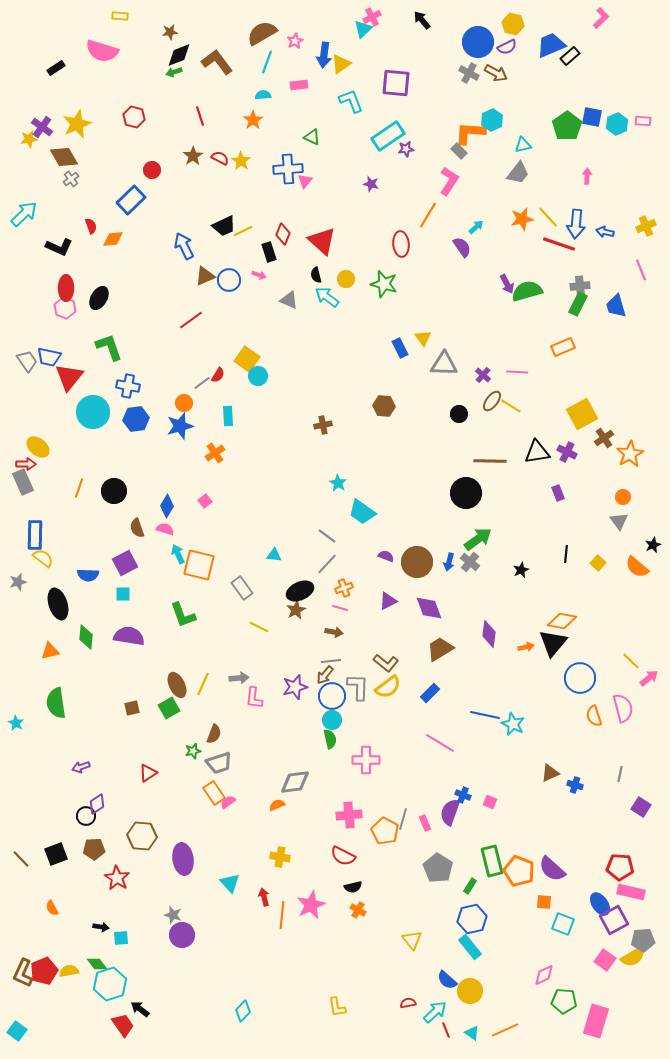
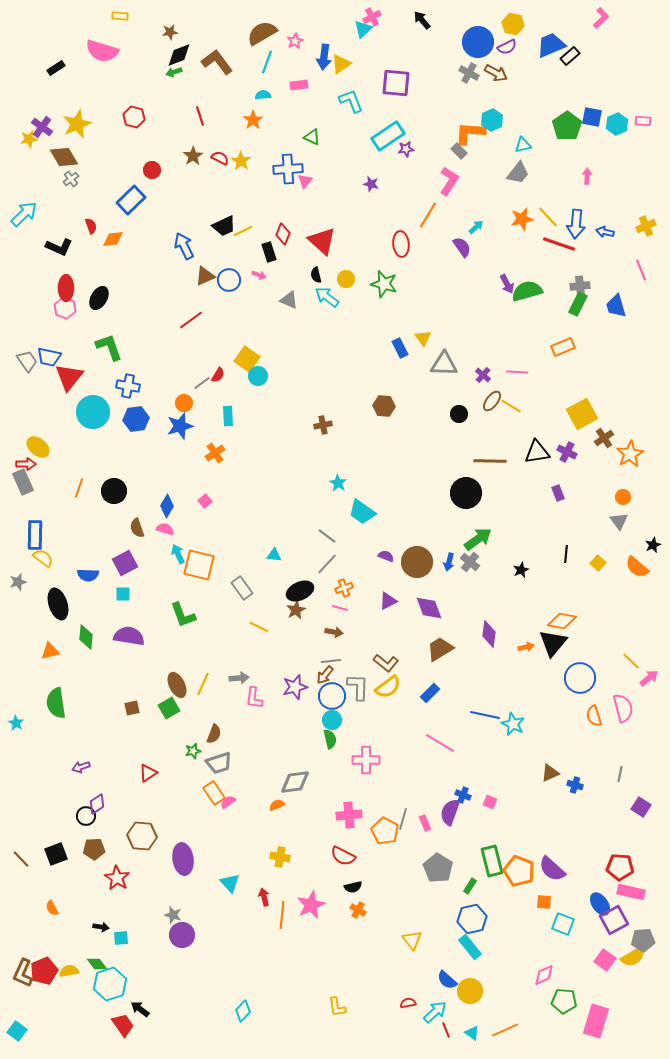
blue arrow at (324, 55): moved 2 px down
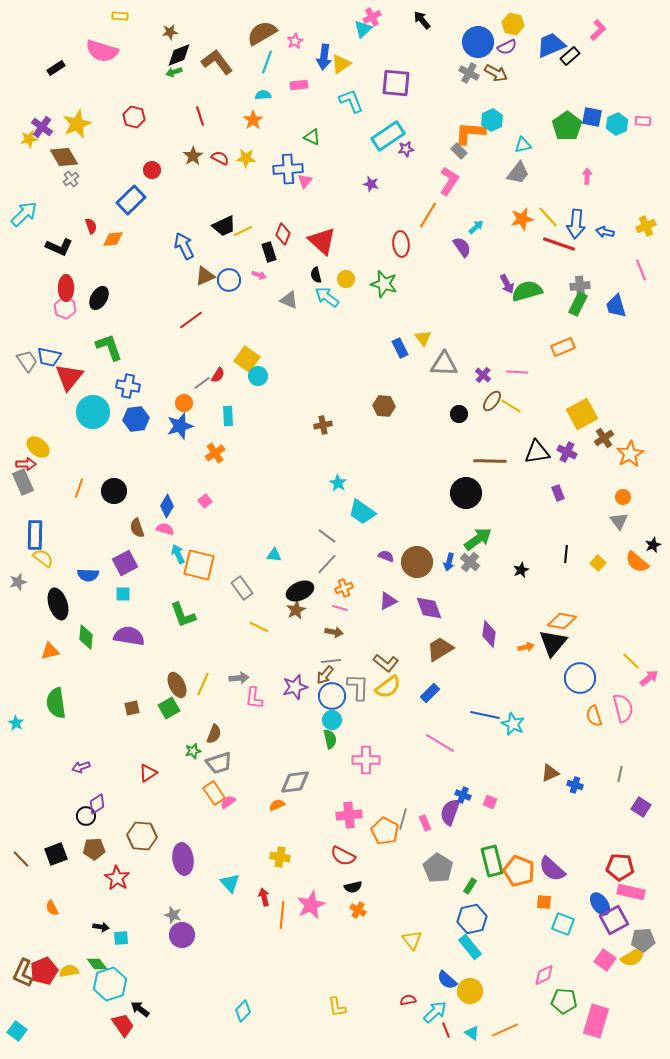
pink L-shape at (601, 18): moved 3 px left, 12 px down
yellow star at (241, 161): moved 5 px right, 3 px up; rotated 30 degrees counterclockwise
orange semicircle at (637, 567): moved 5 px up
red semicircle at (408, 1003): moved 3 px up
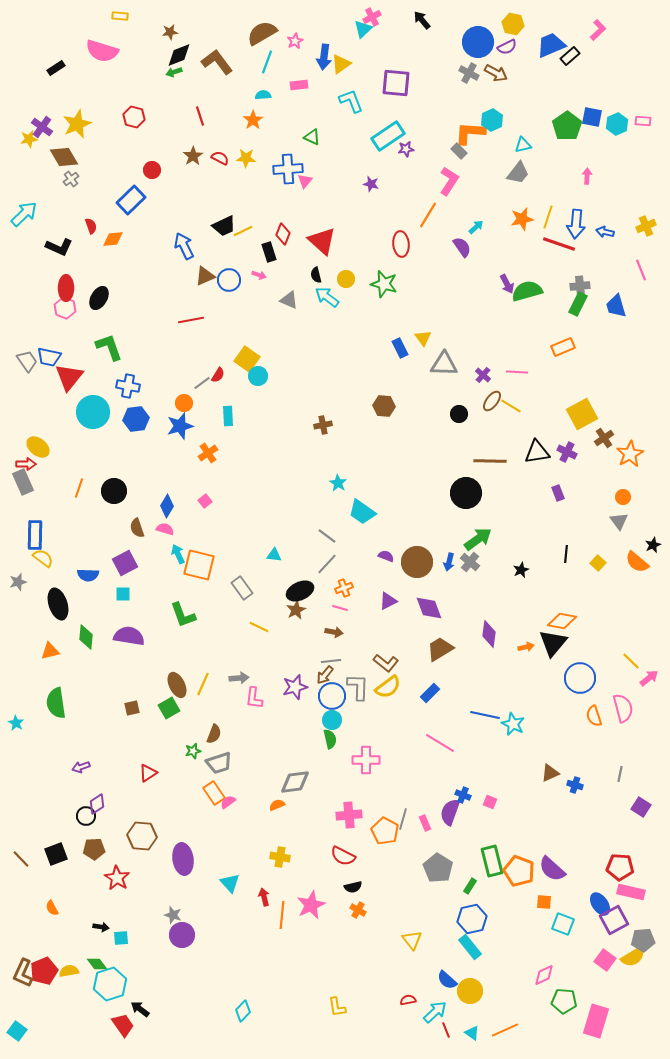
yellow line at (548, 217): rotated 60 degrees clockwise
red line at (191, 320): rotated 25 degrees clockwise
orange cross at (215, 453): moved 7 px left
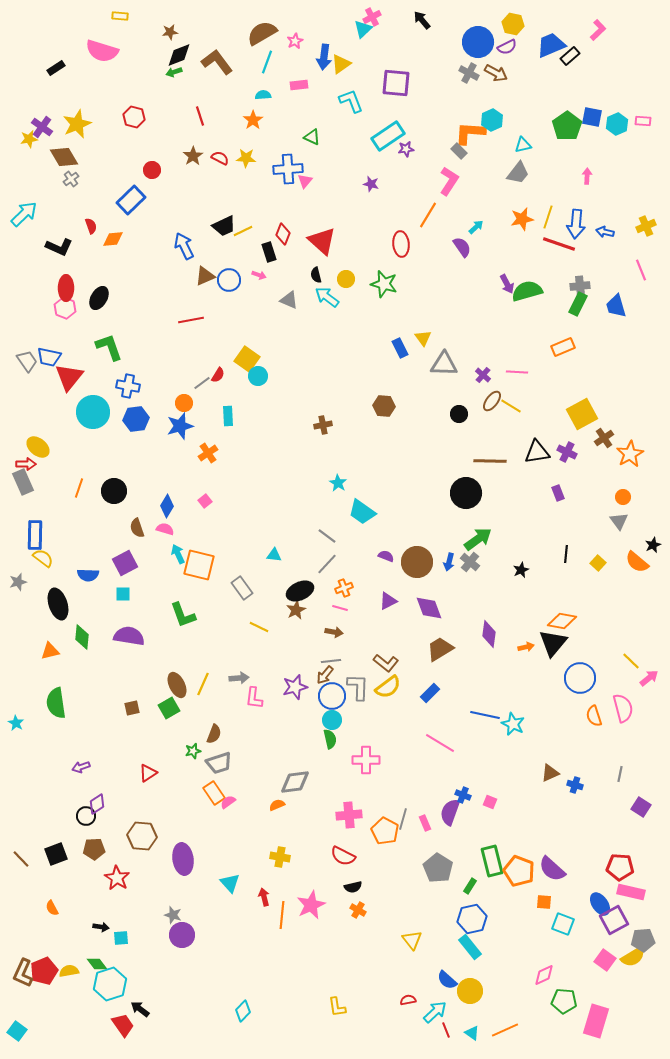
green diamond at (86, 637): moved 4 px left
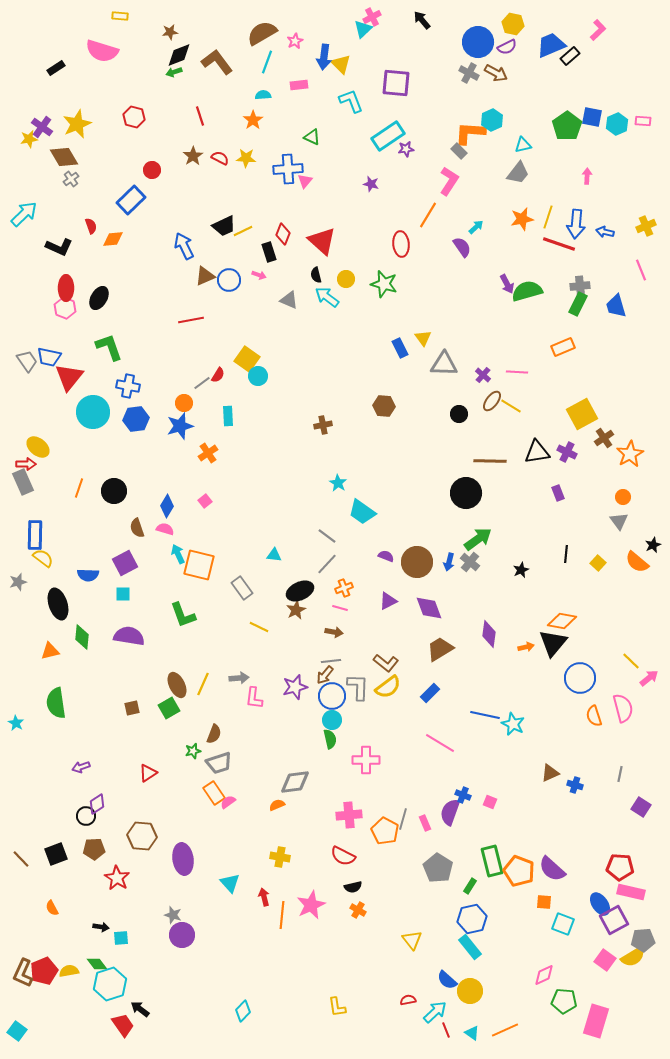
yellow triangle at (341, 64): rotated 40 degrees counterclockwise
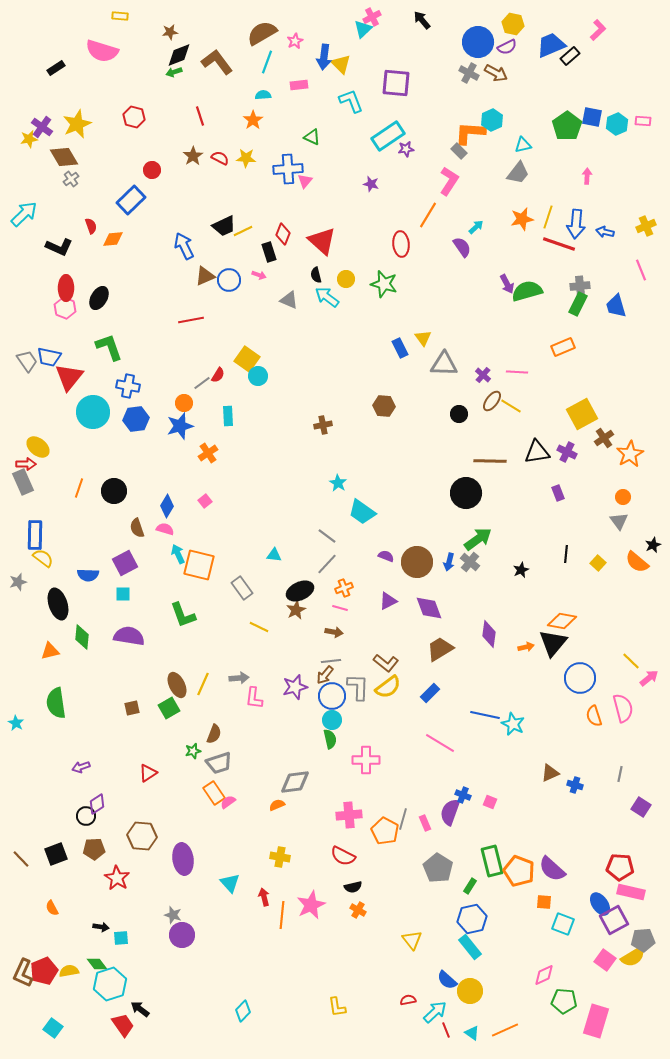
cyan square at (17, 1031): moved 36 px right, 3 px up
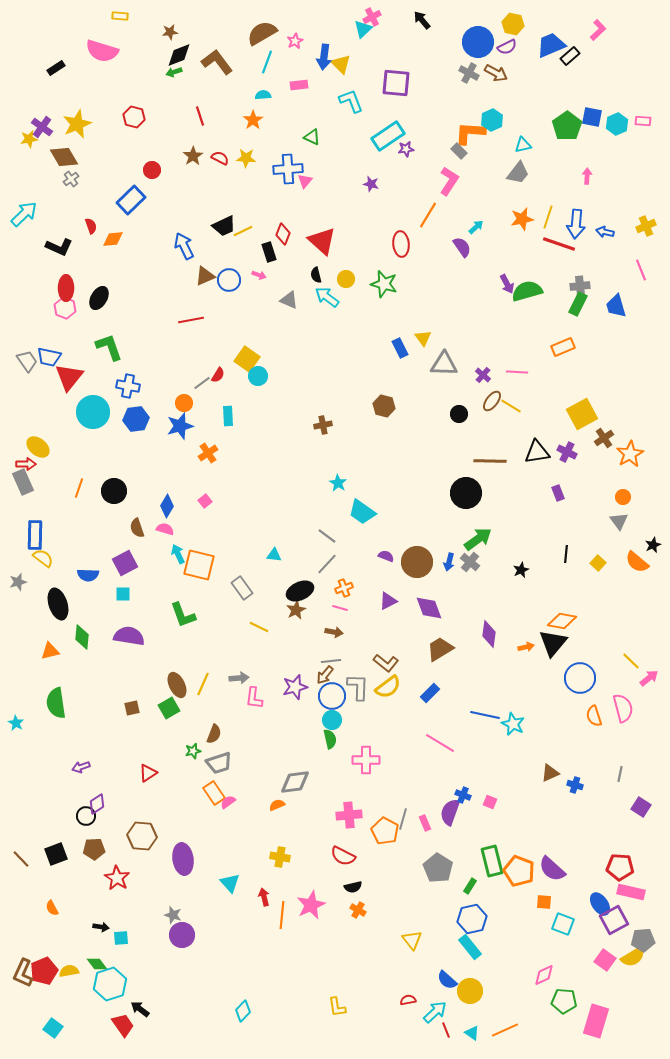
brown hexagon at (384, 406): rotated 10 degrees clockwise
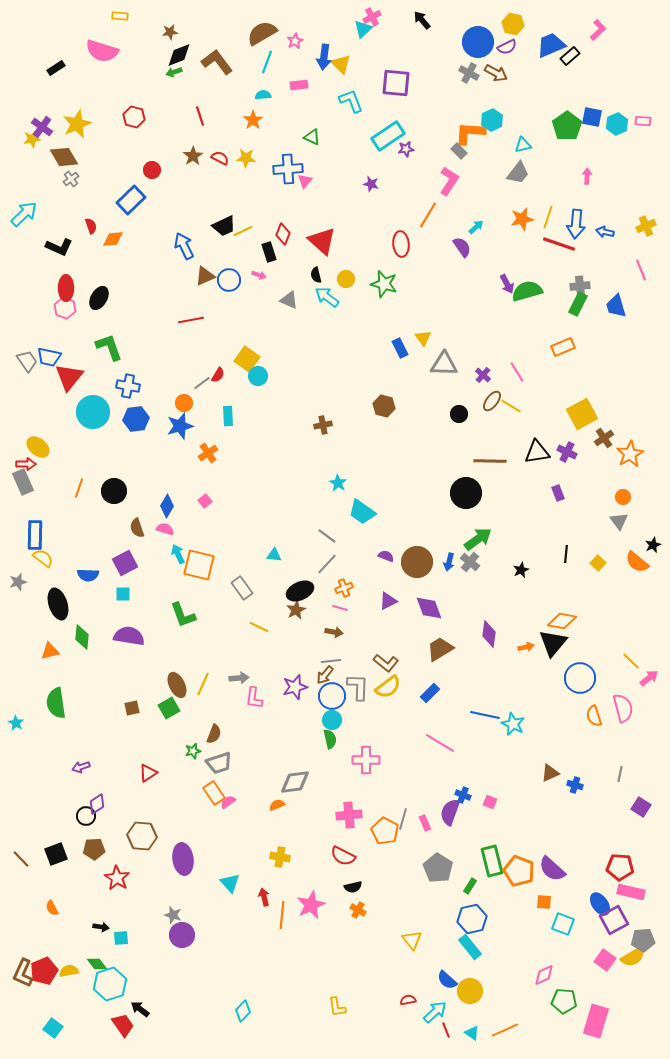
yellow star at (29, 139): moved 3 px right
pink line at (517, 372): rotated 55 degrees clockwise
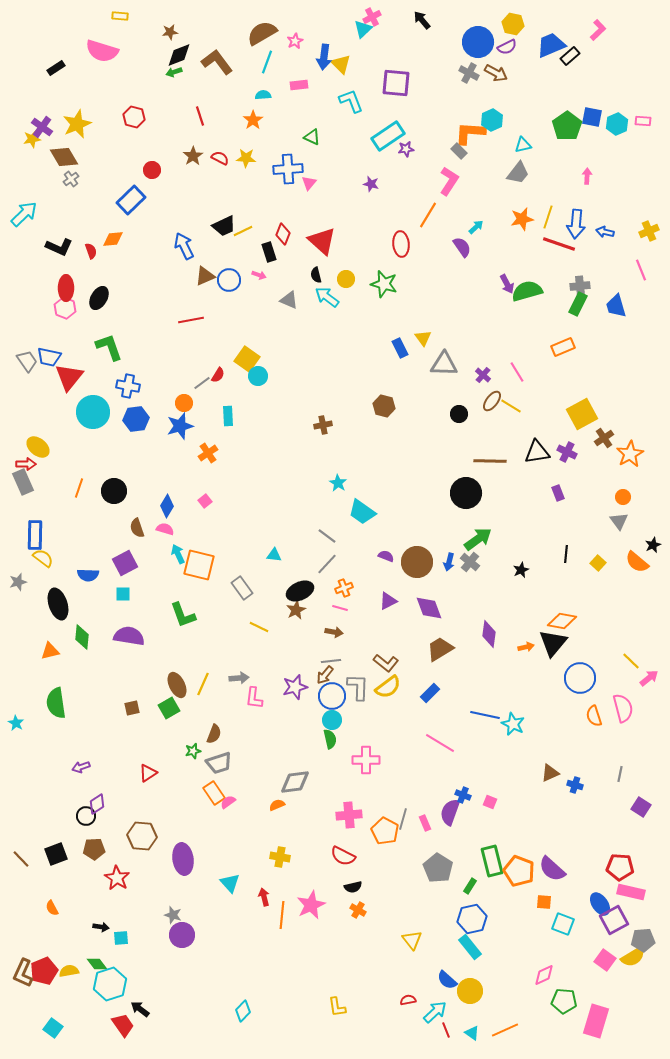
pink triangle at (305, 181): moved 4 px right, 2 px down
red semicircle at (91, 226): moved 25 px down
yellow cross at (646, 226): moved 3 px right, 5 px down
